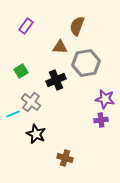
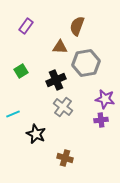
gray cross: moved 32 px right, 5 px down
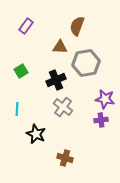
cyan line: moved 4 px right, 5 px up; rotated 64 degrees counterclockwise
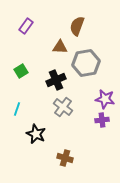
cyan line: rotated 16 degrees clockwise
purple cross: moved 1 px right
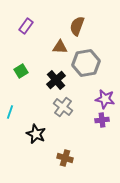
black cross: rotated 18 degrees counterclockwise
cyan line: moved 7 px left, 3 px down
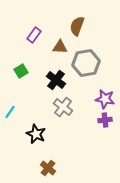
purple rectangle: moved 8 px right, 9 px down
black cross: rotated 12 degrees counterclockwise
cyan line: rotated 16 degrees clockwise
purple cross: moved 3 px right
brown cross: moved 17 px left, 10 px down; rotated 21 degrees clockwise
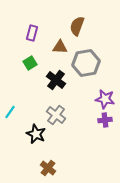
purple rectangle: moved 2 px left, 2 px up; rotated 21 degrees counterclockwise
green square: moved 9 px right, 8 px up
gray cross: moved 7 px left, 8 px down
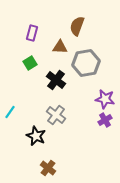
purple cross: rotated 24 degrees counterclockwise
black star: moved 2 px down
